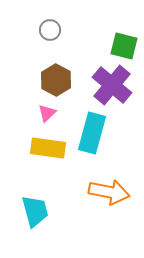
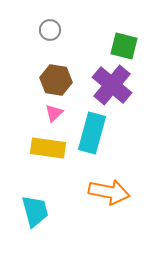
brown hexagon: rotated 20 degrees counterclockwise
pink triangle: moved 7 px right
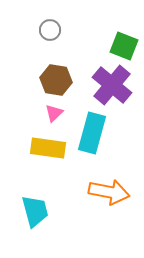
green square: rotated 8 degrees clockwise
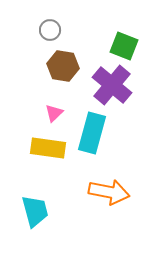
brown hexagon: moved 7 px right, 14 px up
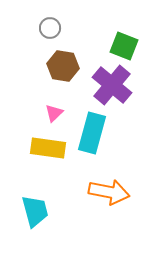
gray circle: moved 2 px up
